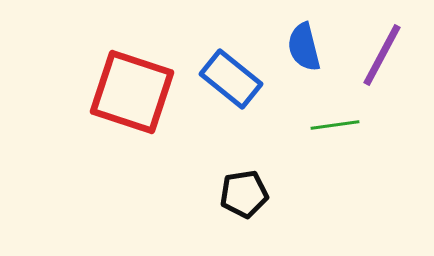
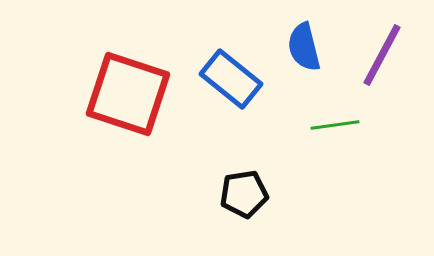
red square: moved 4 px left, 2 px down
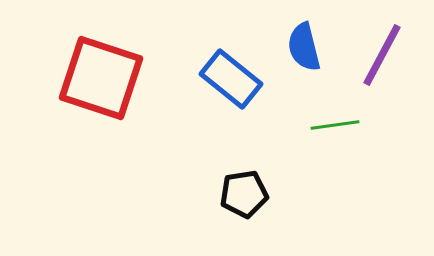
red square: moved 27 px left, 16 px up
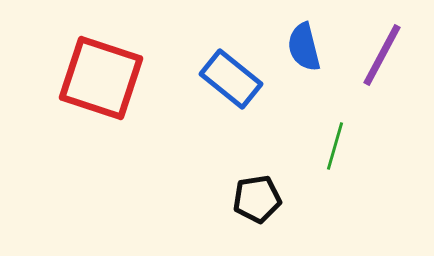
green line: moved 21 px down; rotated 66 degrees counterclockwise
black pentagon: moved 13 px right, 5 px down
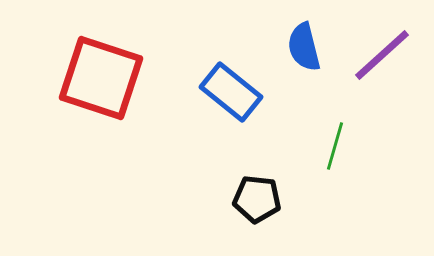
purple line: rotated 20 degrees clockwise
blue rectangle: moved 13 px down
black pentagon: rotated 15 degrees clockwise
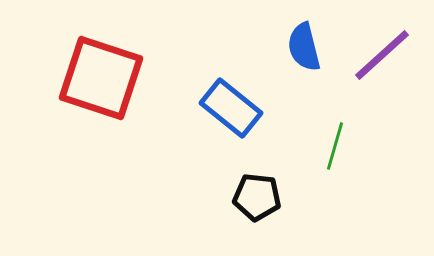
blue rectangle: moved 16 px down
black pentagon: moved 2 px up
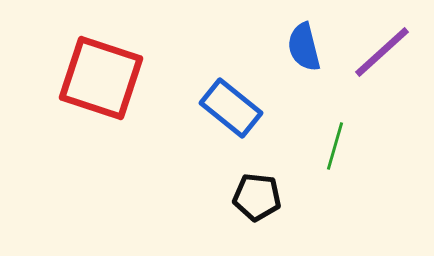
purple line: moved 3 px up
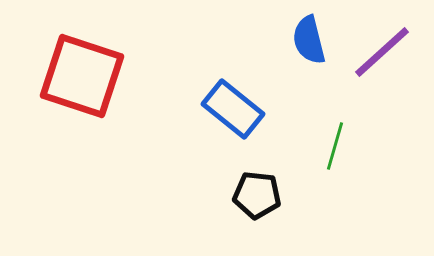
blue semicircle: moved 5 px right, 7 px up
red square: moved 19 px left, 2 px up
blue rectangle: moved 2 px right, 1 px down
black pentagon: moved 2 px up
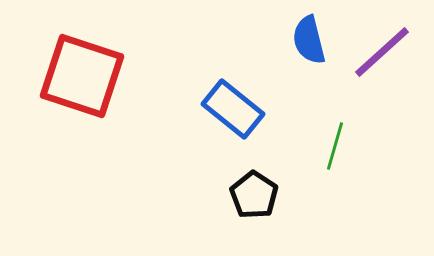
black pentagon: moved 3 px left; rotated 27 degrees clockwise
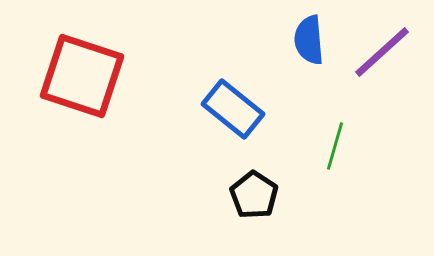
blue semicircle: rotated 9 degrees clockwise
